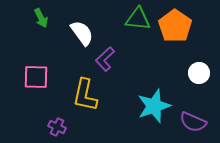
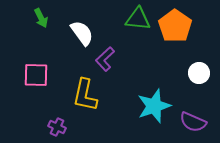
pink square: moved 2 px up
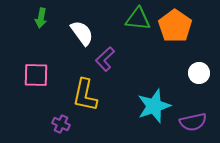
green arrow: rotated 36 degrees clockwise
purple semicircle: rotated 36 degrees counterclockwise
purple cross: moved 4 px right, 3 px up
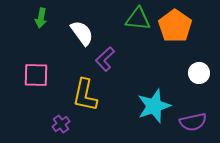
purple cross: rotated 30 degrees clockwise
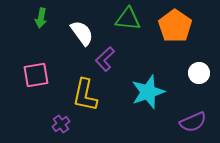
green triangle: moved 10 px left
pink square: rotated 12 degrees counterclockwise
cyan star: moved 6 px left, 14 px up
purple semicircle: rotated 12 degrees counterclockwise
